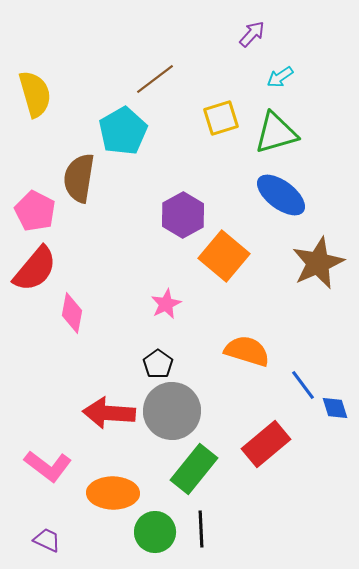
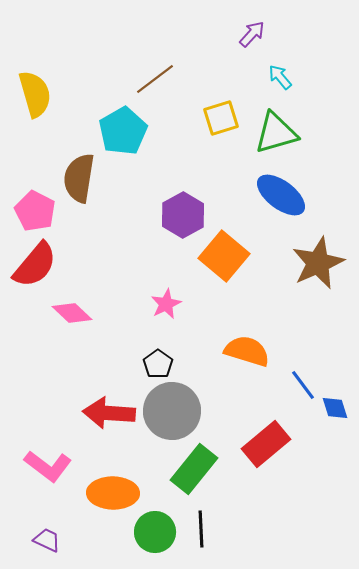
cyan arrow: rotated 84 degrees clockwise
red semicircle: moved 4 px up
pink diamond: rotated 57 degrees counterclockwise
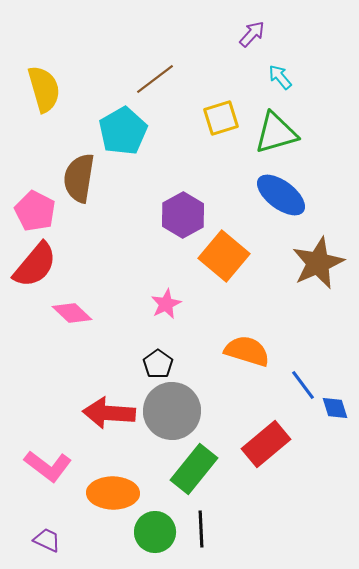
yellow semicircle: moved 9 px right, 5 px up
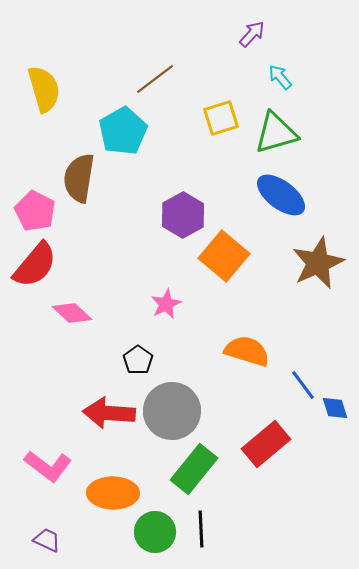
black pentagon: moved 20 px left, 4 px up
